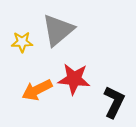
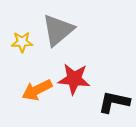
black L-shape: rotated 104 degrees counterclockwise
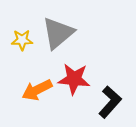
gray triangle: moved 3 px down
yellow star: moved 2 px up
black L-shape: moved 4 px left; rotated 120 degrees clockwise
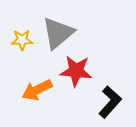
red star: moved 2 px right, 8 px up
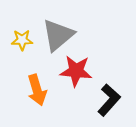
gray triangle: moved 2 px down
orange arrow: rotated 80 degrees counterclockwise
black L-shape: moved 1 px left, 2 px up
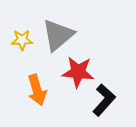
red star: moved 2 px right, 1 px down
black L-shape: moved 5 px left
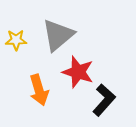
yellow star: moved 6 px left
red star: rotated 12 degrees clockwise
orange arrow: moved 2 px right
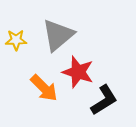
orange arrow: moved 5 px right, 2 px up; rotated 28 degrees counterclockwise
black L-shape: rotated 16 degrees clockwise
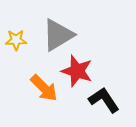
gray triangle: rotated 9 degrees clockwise
red star: moved 1 px left, 1 px up
black L-shape: rotated 92 degrees counterclockwise
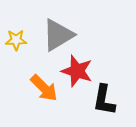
black L-shape: rotated 136 degrees counterclockwise
